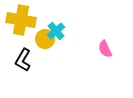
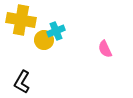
cyan cross: rotated 18 degrees clockwise
yellow circle: moved 1 px left, 1 px down
black L-shape: moved 1 px left, 22 px down
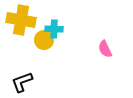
cyan cross: moved 2 px left, 2 px up; rotated 24 degrees clockwise
black L-shape: rotated 40 degrees clockwise
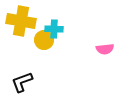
yellow cross: moved 1 px down
pink semicircle: rotated 72 degrees counterclockwise
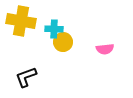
yellow circle: moved 19 px right, 2 px down
black L-shape: moved 4 px right, 5 px up
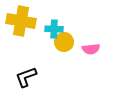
yellow circle: moved 1 px right
pink semicircle: moved 14 px left
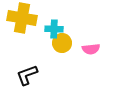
yellow cross: moved 1 px right, 3 px up
yellow circle: moved 2 px left, 1 px down
black L-shape: moved 1 px right, 2 px up
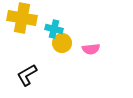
cyan cross: rotated 12 degrees clockwise
black L-shape: rotated 10 degrees counterclockwise
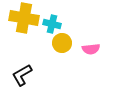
yellow cross: moved 2 px right
cyan cross: moved 2 px left, 5 px up
black L-shape: moved 5 px left
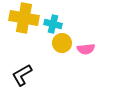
cyan cross: moved 1 px right
pink semicircle: moved 5 px left
